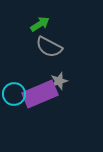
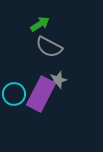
gray star: moved 1 px left, 1 px up
purple rectangle: moved 1 px right; rotated 40 degrees counterclockwise
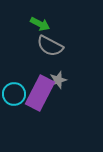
green arrow: rotated 60 degrees clockwise
gray semicircle: moved 1 px right, 1 px up
purple rectangle: moved 1 px left, 1 px up
